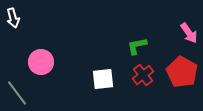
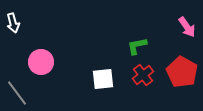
white arrow: moved 5 px down
pink arrow: moved 2 px left, 6 px up
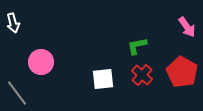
red cross: moved 1 px left; rotated 10 degrees counterclockwise
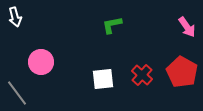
white arrow: moved 2 px right, 6 px up
green L-shape: moved 25 px left, 21 px up
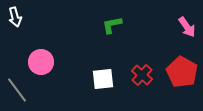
gray line: moved 3 px up
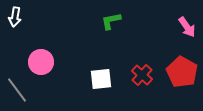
white arrow: rotated 24 degrees clockwise
green L-shape: moved 1 px left, 4 px up
white square: moved 2 px left
